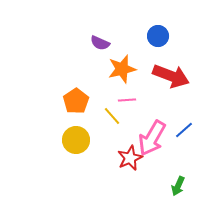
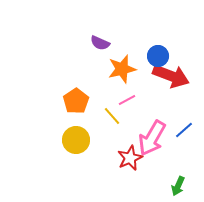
blue circle: moved 20 px down
pink line: rotated 24 degrees counterclockwise
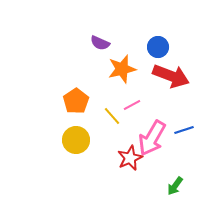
blue circle: moved 9 px up
pink line: moved 5 px right, 5 px down
blue line: rotated 24 degrees clockwise
green arrow: moved 3 px left; rotated 12 degrees clockwise
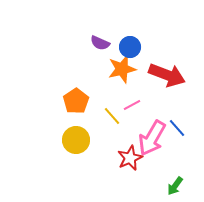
blue circle: moved 28 px left
red arrow: moved 4 px left, 1 px up
blue line: moved 7 px left, 2 px up; rotated 66 degrees clockwise
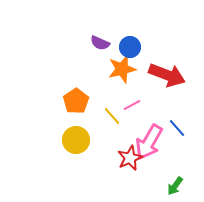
pink arrow: moved 3 px left, 4 px down
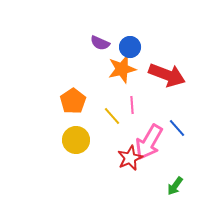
orange pentagon: moved 3 px left
pink line: rotated 66 degrees counterclockwise
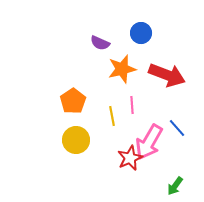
blue circle: moved 11 px right, 14 px up
yellow line: rotated 30 degrees clockwise
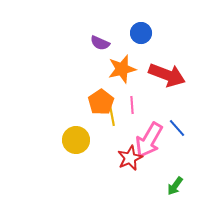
orange pentagon: moved 28 px right, 1 px down
pink arrow: moved 2 px up
